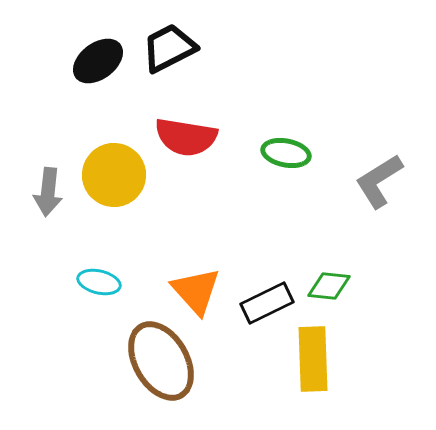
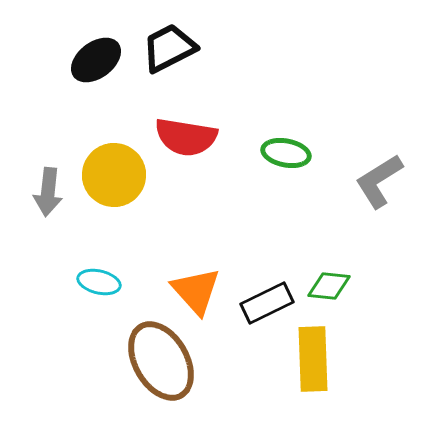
black ellipse: moved 2 px left, 1 px up
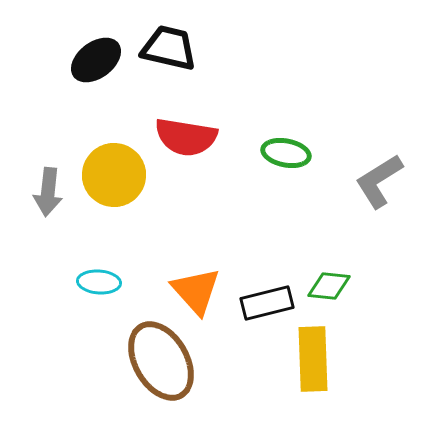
black trapezoid: rotated 40 degrees clockwise
cyan ellipse: rotated 9 degrees counterclockwise
black rectangle: rotated 12 degrees clockwise
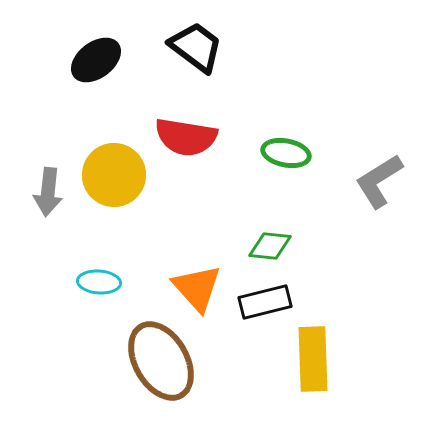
black trapezoid: moved 27 px right, 1 px up; rotated 24 degrees clockwise
green diamond: moved 59 px left, 40 px up
orange triangle: moved 1 px right, 3 px up
black rectangle: moved 2 px left, 1 px up
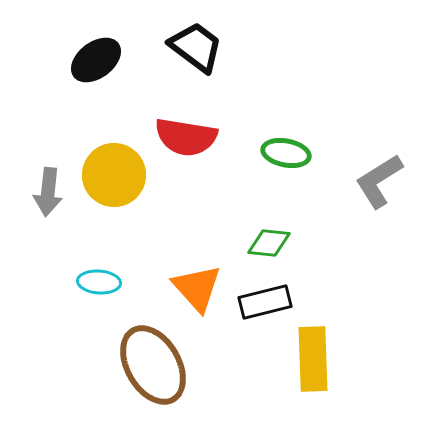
green diamond: moved 1 px left, 3 px up
brown ellipse: moved 8 px left, 4 px down
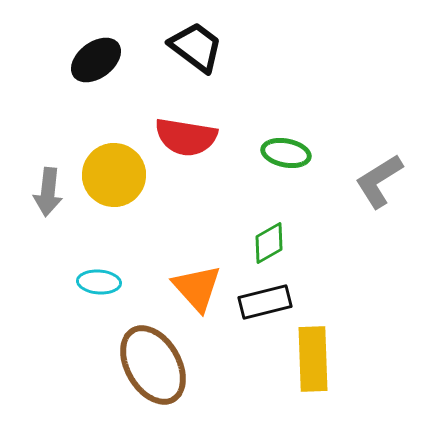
green diamond: rotated 36 degrees counterclockwise
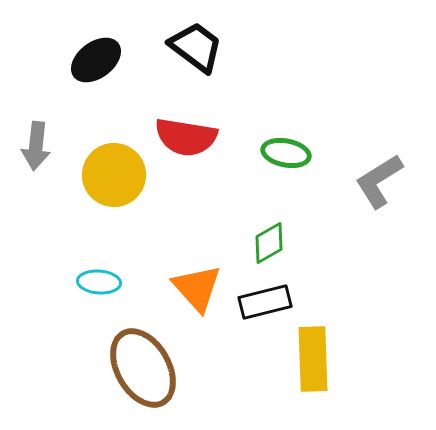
gray arrow: moved 12 px left, 46 px up
brown ellipse: moved 10 px left, 3 px down
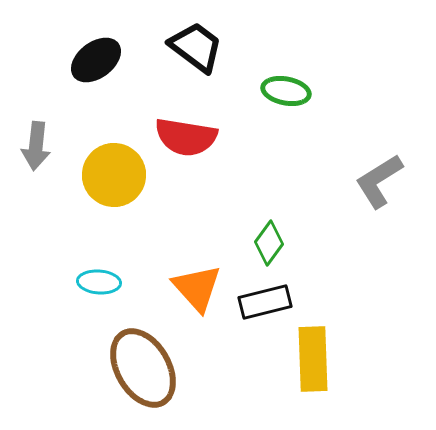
green ellipse: moved 62 px up
green diamond: rotated 24 degrees counterclockwise
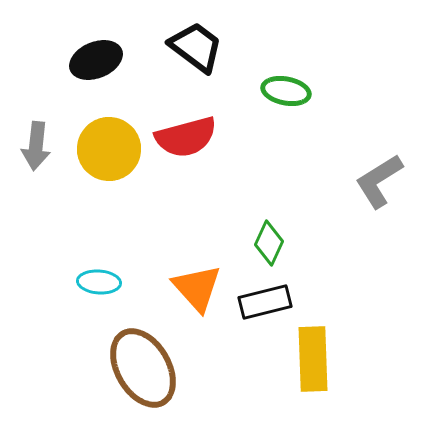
black ellipse: rotated 15 degrees clockwise
red semicircle: rotated 24 degrees counterclockwise
yellow circle: moved 5 px left, 26 px up
green diamond: rotated 12 degrees counterclockwise
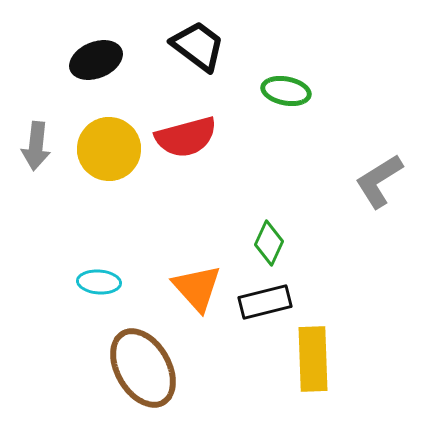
black trapezoid: moved 2 px right, 1 px up
